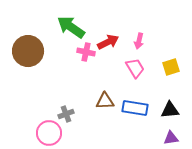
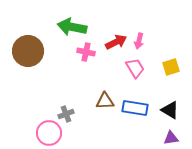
green arrow: moved 1 px right; rotated 24 degrees counterclockwise
red arrow: moved 8 px right
black triangle: rotated 36 degrees clockwise
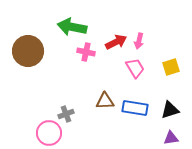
black triangle: rotated 48 degrees counterclockwise
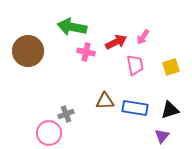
pink arrow: moved 4 px right, 4 px up; rotated 21 degrees clockwise
pink trapezoid: moved 3 px up; rotated 20 degrees clockwise
purple triangle: moved 9 px left, 2 px up; rotated 42 degrees counterclockwise
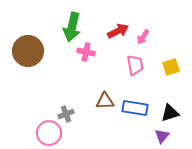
green arrow: rotated 88 degrees counterclockwise
red arrow: moved 2 px right, 11 px up
black triangle: moved 3 px down
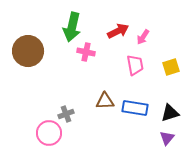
purple triangle: moved 5 px right, 2 px down
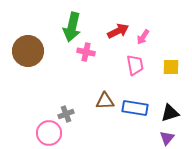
yellow square: rotated 18 degrees clockwise
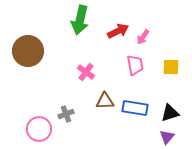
green arrow: moved 8 px right, 7 px up
pink cross: moved 20 px down; rotated 24 degrees clockwise
pink circle: moved 10 px left, 4 px up
purple triangle: moved 1 px up
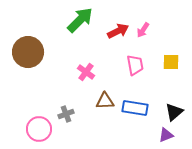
green arrow: rotated 148 degrees counterclockwise
pink arrow: moved 7 px up
brown circle: moved 1 px down
yellow square: moved 5 px up
black triangle: moved 4 px right, 1 px up; rotated 24 degrees counterclockwise
purple triangle: moved 1 px left, 2 px up; rotated 28 degrees clockwise
